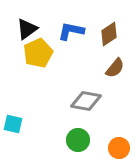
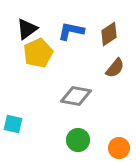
gray diamond: moved 10 px left, 5 px up
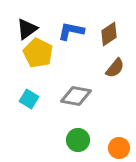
yellow pentagon: rotated 20 degrees counterclockwise
cyan square: moved 16 px right, 25 px up; rotated 18 degrees clockwise
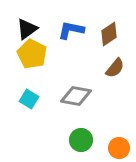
blue L-shape: moved 1 px up
yellow pentagon: moved 6 px left, 1 px down
green circle: moved 3 px right
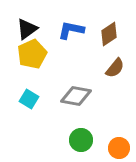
yellow pentagon: rotated 20 degrees clockwise
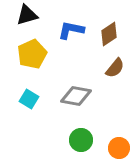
black triangle: moved 14 px up; rotated 20 degrees clockwise
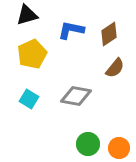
green circle: moved 7 px right, 4 px down
